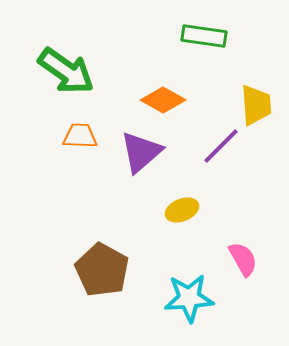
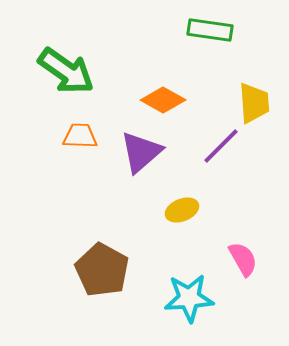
green rectangle: moved 6 px right, 6 px up
yellow trapezoid: moved 2 px left, 2 px up
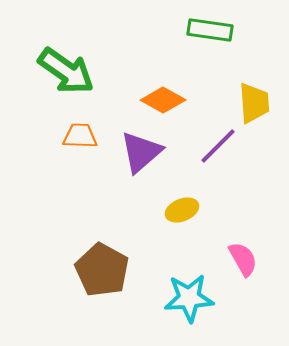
purple line: moved 3 px left
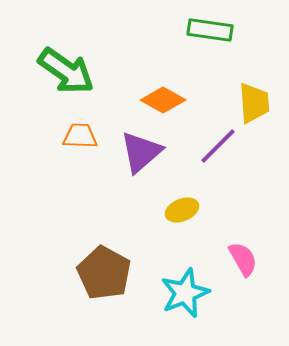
brown pentagon: moved 2 px right, 3 px down
cyan star: moved 4 px left, 5 px up; rotated 18 degrees counterclockwise
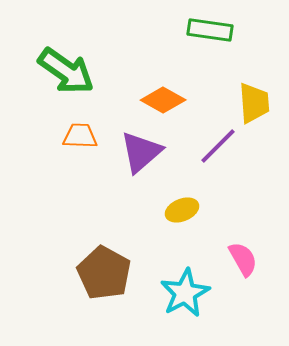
cyan star: rotated 6 degrees counterclockwise
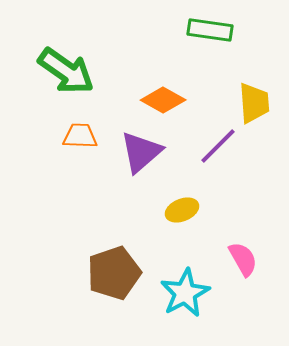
brown pentagon: moved 10 px right; rotated 24 degrees clockwise
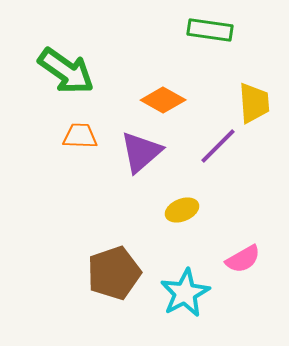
pink semicircle: rotated 90 degrees clockwise
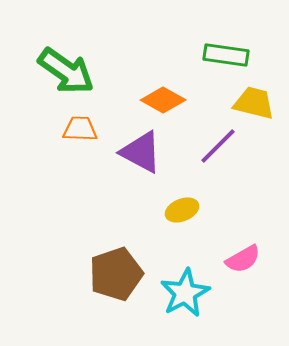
green rectangle: moved 16 px right, 25 px down
yellow trapezoid: rotated 72 degrees counterclockwise
orange trapezoid: moved 7 px up
purple triangle: rotated 51 degrees counterclockwise
brown pentagon: moved 2 px right, 1 px down
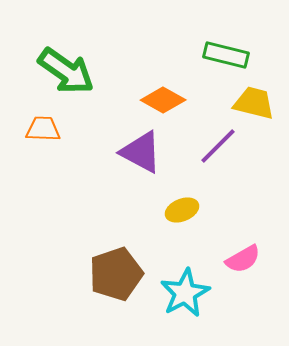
green rectangle: rotated 6 degrees clockwise
orange trapezoid: moved 37 px left
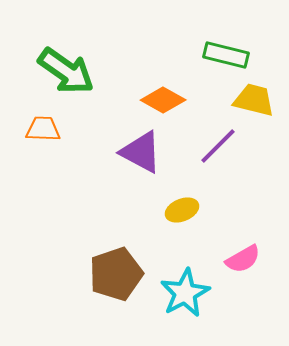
yellow trapezoid: moved 3 px up
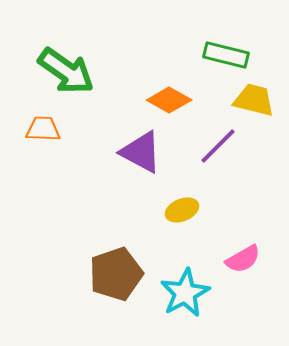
orange diamond: moved 6 px right
